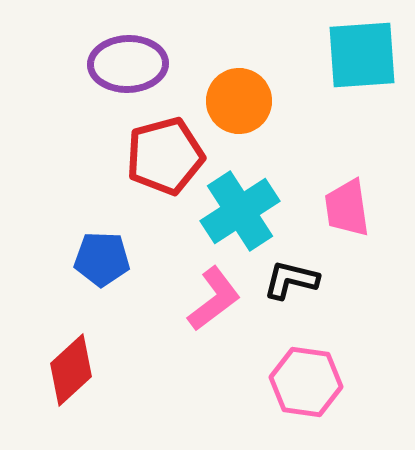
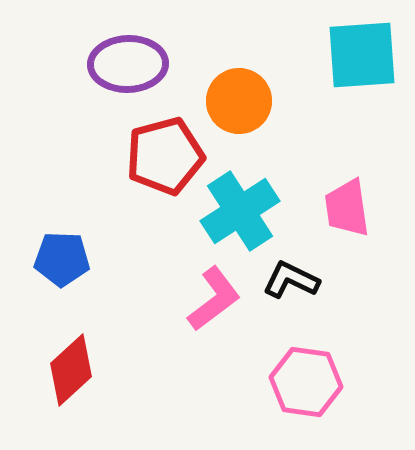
blue pentagon: moved 40 px left
black L-shape: rotated 12 degrees clockwise
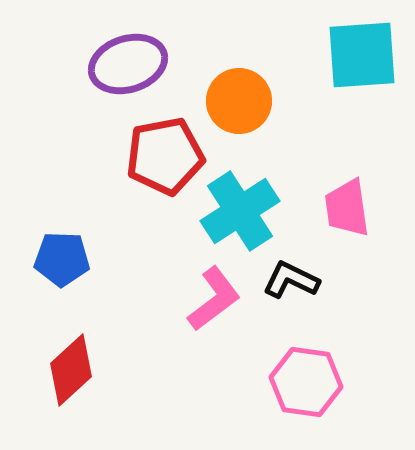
purple ellipse: rotated 16 degrees counterclockwise
red pentagon: rotated 4 degrees clockwise
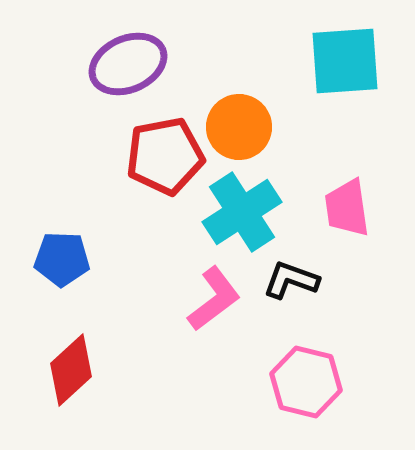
cyan square: moved 17 px left, 6 px down
purple ellipse: rotated 6 degrees counterclockwise
orange circle: moved 26 px down
cyan cross: moved 2 px right, 1 px down
black L-shape: rotated 6 degrees counterclockwise
pink hexagon: rotated 6 degrees clockwise
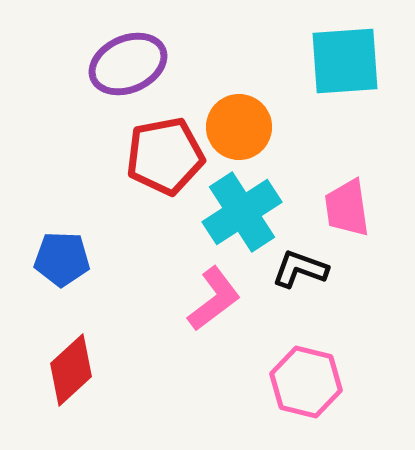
black L-shape: moved 9 px right, 11 px up
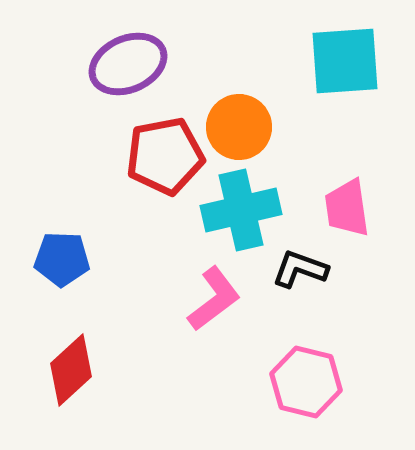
cyan cross: moved 1 px left, 2 px up; rotated 20 degrees clockwise
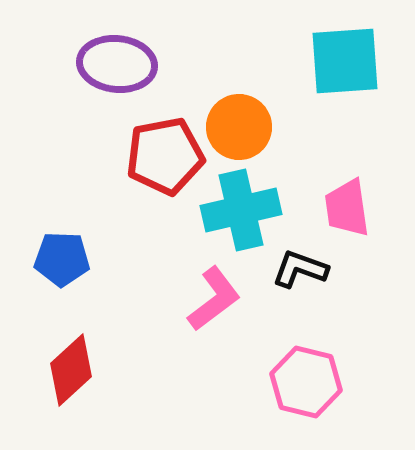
purple ellipse: moved 11 px left; rotated 30 degrees clockwise
